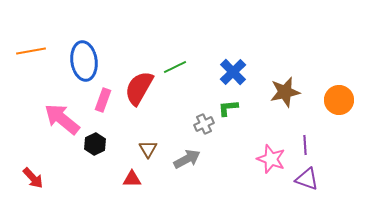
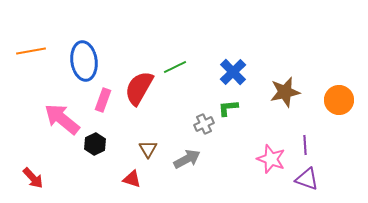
red triangle: rotated 18 degrees clockwise
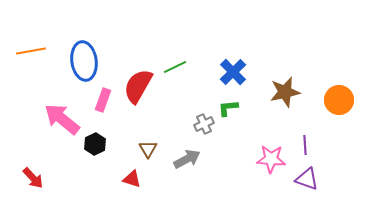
red semicircle: moved 1 px left, 2 px up
pink star: rotated 16 degrees counterclockwise
